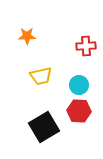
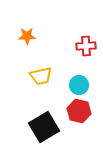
red hexagon: rotated 10 degrees clockwise
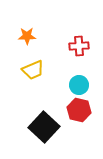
red cross: moved 7 px left
yellow trapezoid: moved 8 px left, 6 px up; rotated 10 degrees counterclockwise
red hexagon: moved 1 px up
black square: rotated 16 degrees counterclockwise
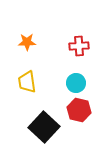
orange star: moved 6 px down
yellow trapezoid: moved 6 px left, 12 px down; rotated 105 degrees clockwise
cyan circle: moved 3 px left, 2 px up
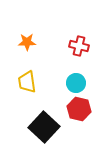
red cross: rotated 18 degrees clockwise
red hexagon: moved 1 px up
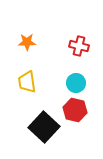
red hexagon: moved 4 px left, 1 px down
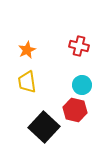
orange star: moved 8 px down; rotated 24 degrees counterclockwise
cyan circle: moved 6 px right, 2 px down
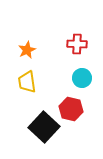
red cross: moved 2 px left, 2 px up; rotated 12 degrees counterclockwise
cyan circle: moved 7 px up
red hexagon: moved 4 px left, 1 px up
